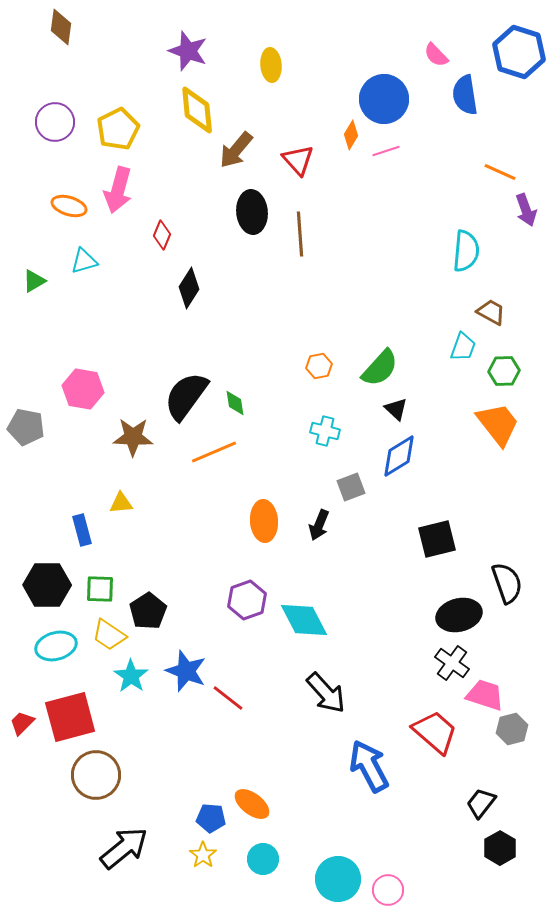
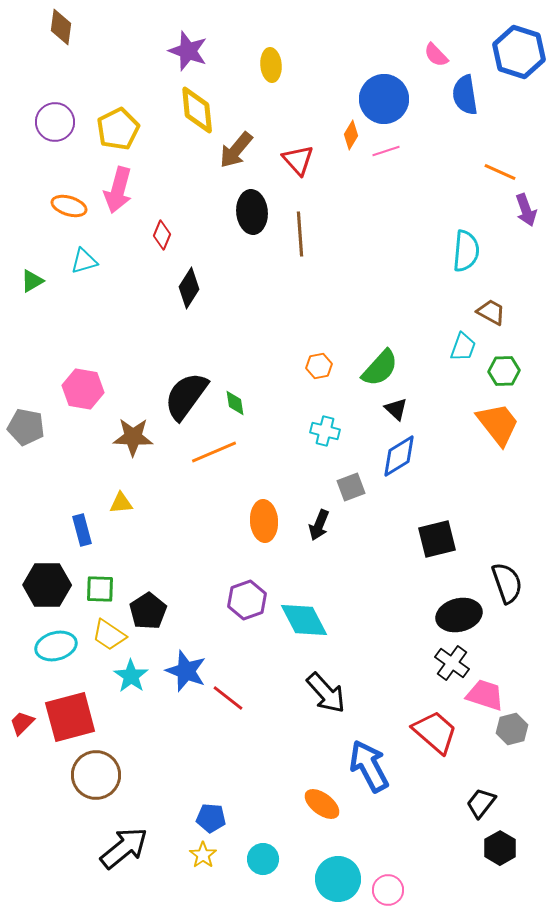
green triangle at (34, 281): moved 2 px left
orange ellipse at (252, 804): moved 70 px right
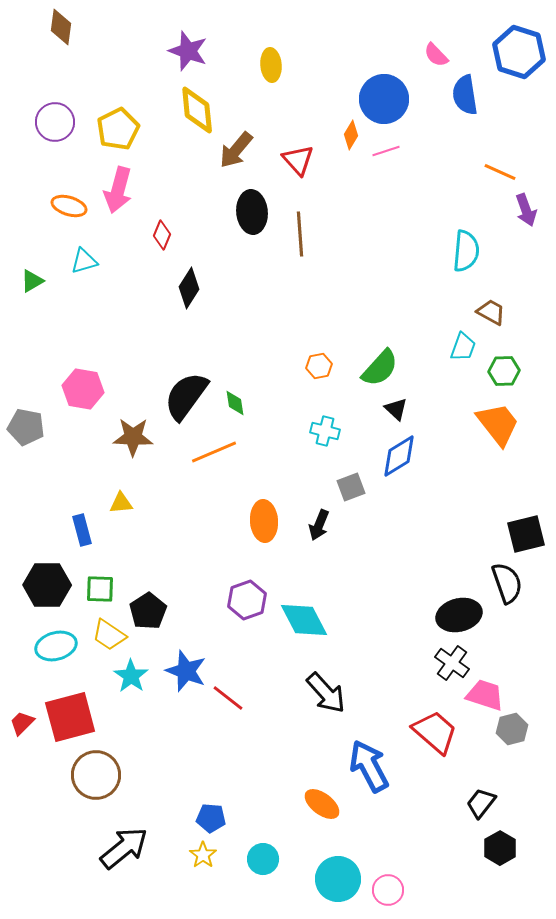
black square at (437, 539): moved 89 px right, 5 px up
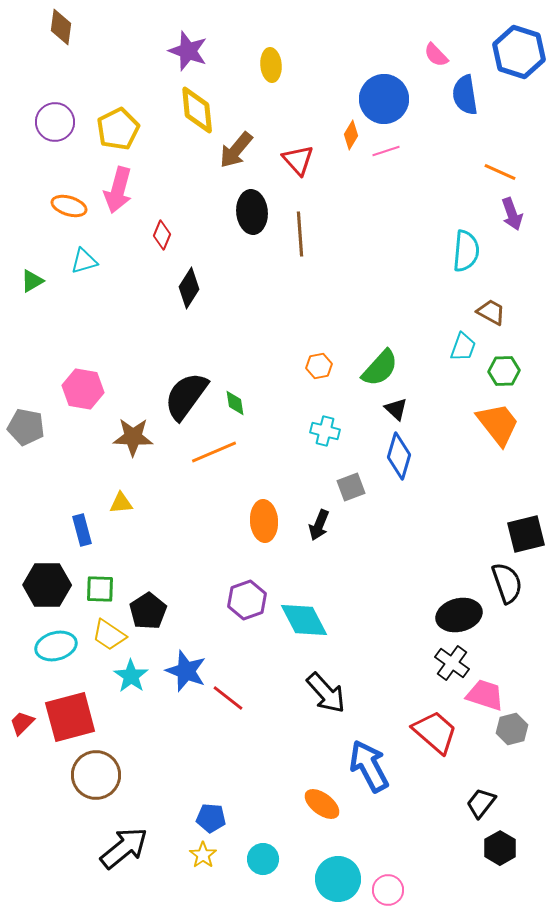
purple arrow at (526, 210): moved 14 px left, 4 px down
blue diamond at (399, 456): rotated 42 degrees counterclockwise
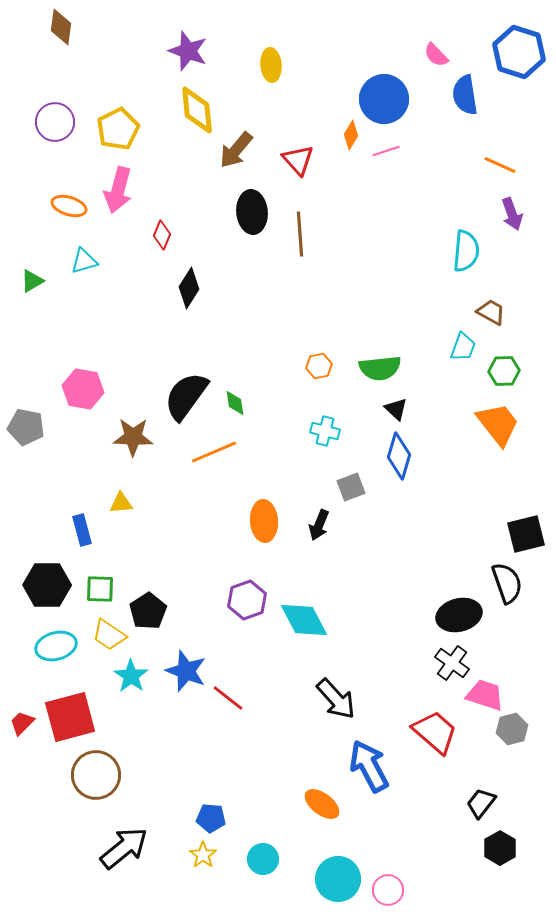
orange line at (500, 172): moved 7 px up
green semicircle at (380, 368): rotated 42 degrees clockwise
black arrow at (326, 693): moved 10 px right, 6 px down
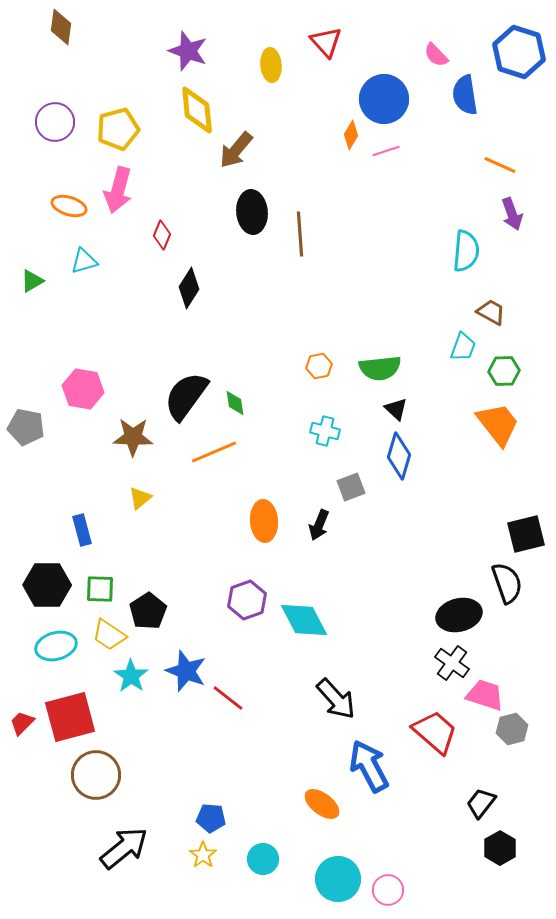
yellow pentagon at (118, 129): rotated 12 degrees clockwise
red triangle at (298, 160): moved 28 px right, 118 px up
yellow triangle at (121, 503): moved 19 px right, 5 px up; rotated 35 degrees counterclockwise
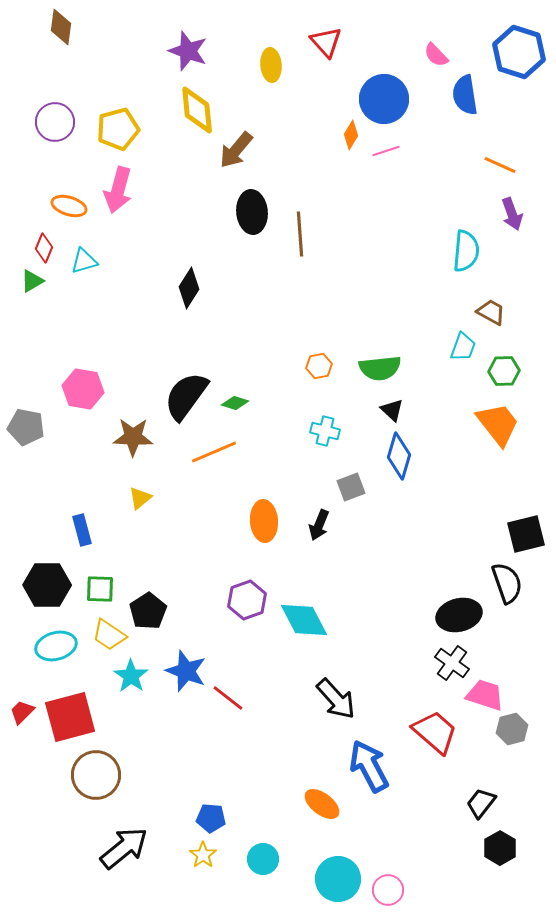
red diamond at (162, 235): moved 118 px left, 13 px down
green diamond at (235, 403): rotated 64 degrees counterclockwise
black triangle at (396, 409): moved 4 px left, 1 px down
red trapezoid at (22, 723): moved 11 px up
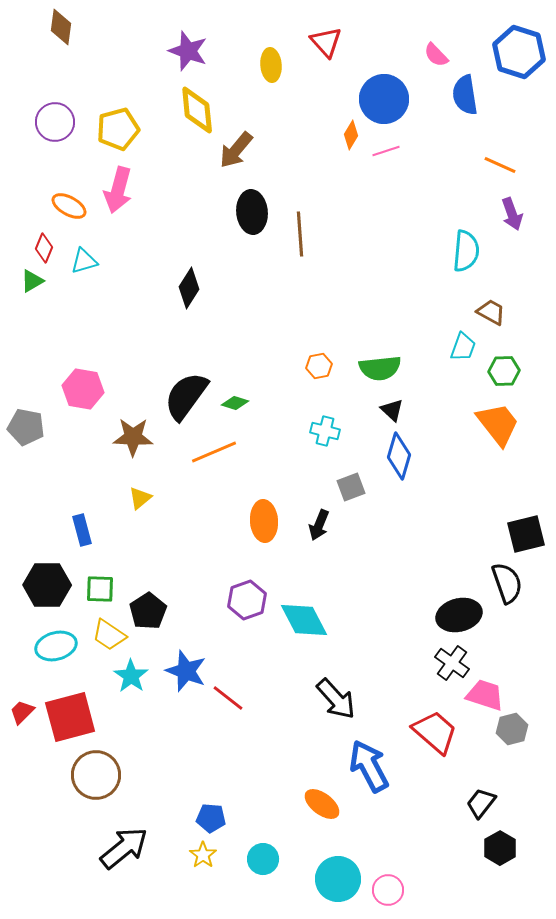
orange ellipse at (69, 206): rotated 12 degrees clockwise
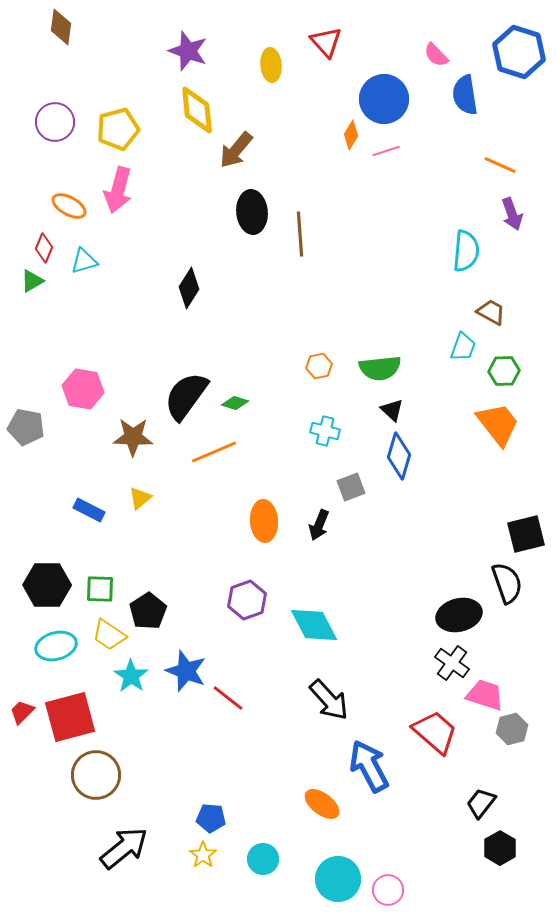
blue rectangle at (82, 530): moved 7 px right, 20 px up; rotated 48 degrees counterclockwise
cyan diamond at (304, 620): moved 10 px right, 5 px down
black arrow at (336, 699): moved 7 px left, 1 px down
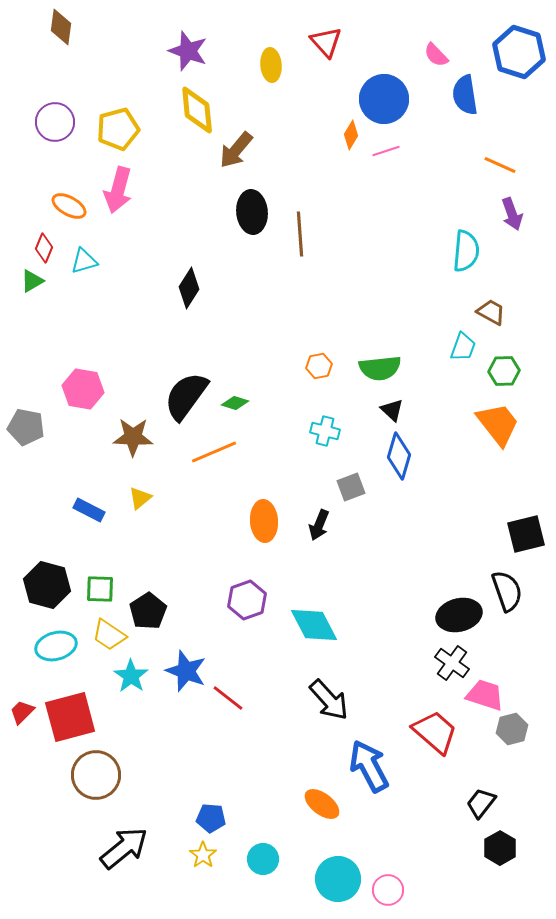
black semicircle at (507, 583): moved 8 px down
black hexagon at (47, 585): rotated 15 degrees clockwise
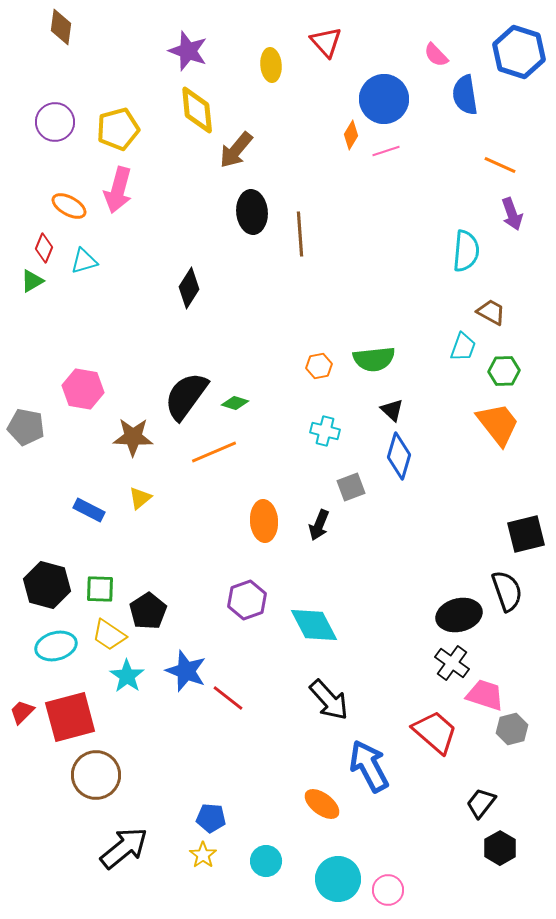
green semicircle at (380, 368): moved 6 px left, 9 px up
cyan star at (131, 676): moved 4 px left
cyan circle at (263, 859): moved 3 px right, 2 px down
